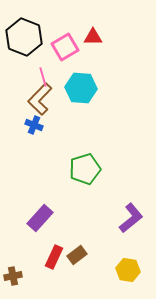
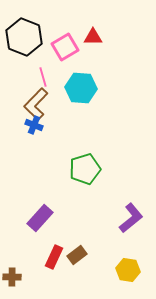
brown L-shape: moved 4 px left, 5 px down
brown cross: moved 1 px left, 1 px down; rotated 12 degrees clockwise
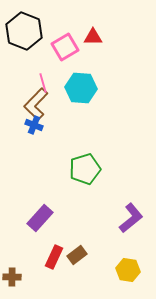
black hexagon: moved 6 px up
pink line: moved 6 px down
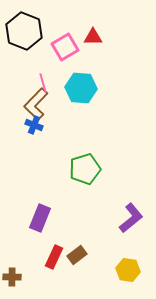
purple rectangle: rotated 20 degrees counterclockwise
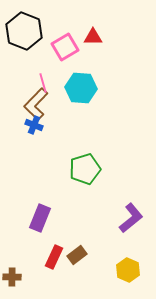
yellow hexagon: rotated 15 degrees clockwise
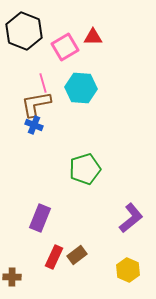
brown L-shape: rotated 36 degrees clockwise
